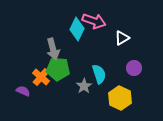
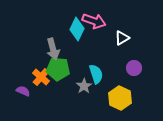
cyan semicircle: moved 3 px left
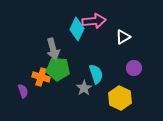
pink arrow: rotated 25 degrees counterclockwise
white triangle: moved 1 px right, 1 px up
orange cross: rotated 24 degrees counterclockwise
gray star: moved 2 px down
purple semicircle: rotated 48 degrees clockwise
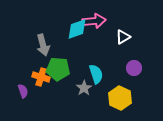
cyan diamond: rotated 45 degrees clockwise
gray arrow: moved 10 px left, 4 px up
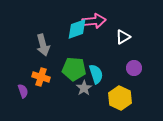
green pentagon: moved 16 px right
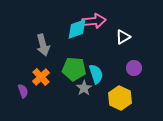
orange cross: rotated 30 degrees clockwise
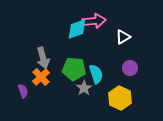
gray arrow: moved 13 px down
purple circle: moved 4 px left
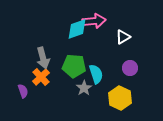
green pentagon: moved 3 px up
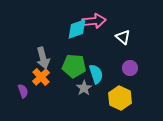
white triangle: rotated 49 degrees counterclockwise
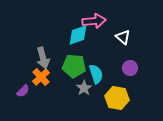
cyan diamond: moved 1 px right, 6 px down
purple semicircle: rotated 64 degrees clockwise
yellow hexagon: moved 3 px left; rotated 15 degrees counterclockwise
